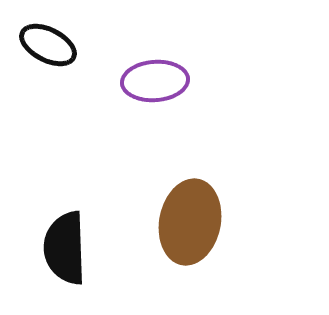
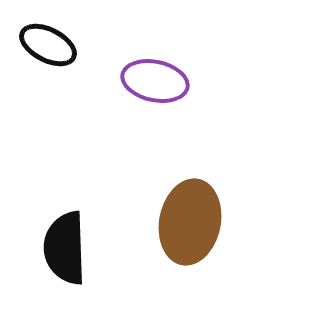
purple ellipse: rotated 16 degrees clockwise
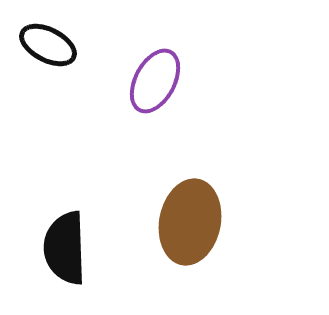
purple ellipse: rotated 74 degrees counterclockwise
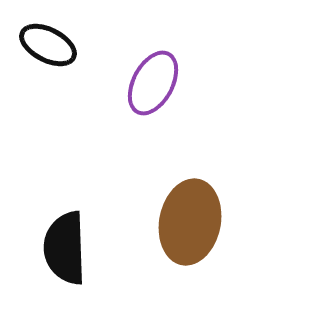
purple ellipse: moved 2 px left, 2 px down
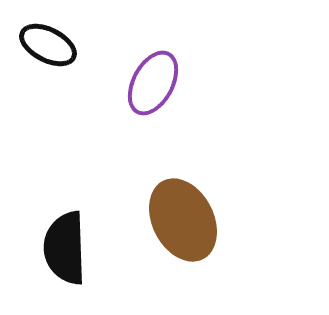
brown ellipse: moved 7 px left, 2 px up; rotated 38 degrees counterclockwise
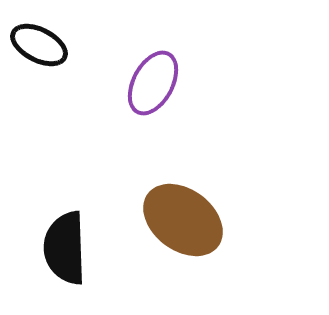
black ellipse: moved 9 px left
brown ellipse: rotated 26 degrees counterclockwise
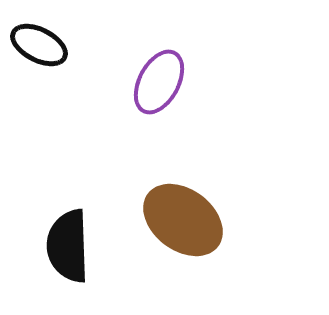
purple ellipse: moved 6 px right, 1 px up
black semicircle: moved 3 px right, 2 px up
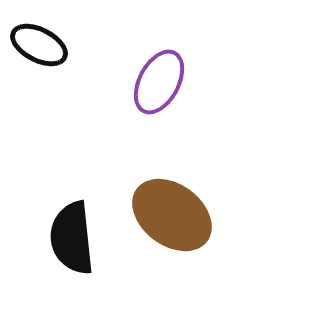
brown ellipse: moved 11 px left, 5 px up
black semicircle: moved 4 px right, 8 px up; rotated 4 degrees counterclockwise
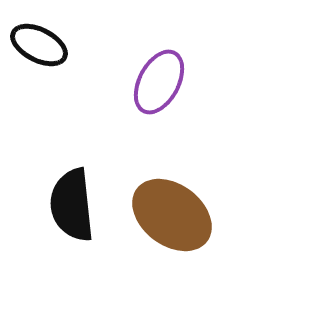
black semicircle: moved 33 px up
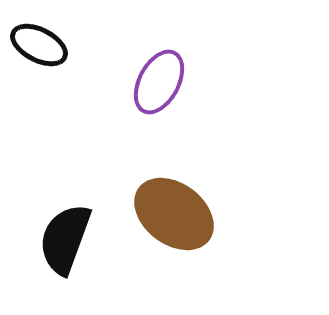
black semicircle: moved 7 px left, 34 px down; rotated 26 degrees clockwise
brown ellipse: moved 2 px right, 1 px up
